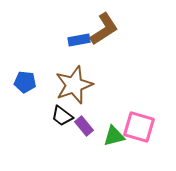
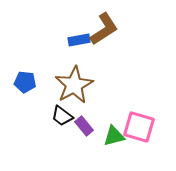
brown star: rotated 9 degrees counterclockwise
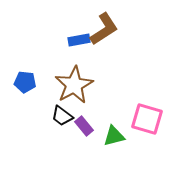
pink square: moved 8 px right, 8 px up
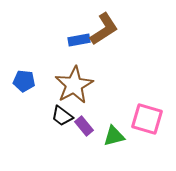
blue pentagon: moved 1 px left, 1 px up
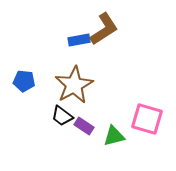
purple rectangle: rotated 18 degrees counterclockwise
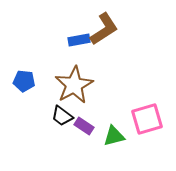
pink square: rotated 32 degrees counterclockwise
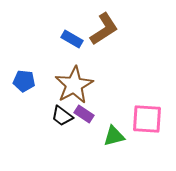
blue rectangle: moved 7 px left, 1 px up; rotated 40 degrees clockwise
pink square: rotated 20 degrees clockwise
purple rectangle: moved 12 px up
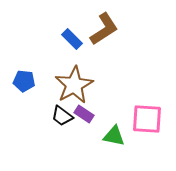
blue rectangle: rotated 15 degrees clockwise
green triangle: rotated 25 degrees clockwise
